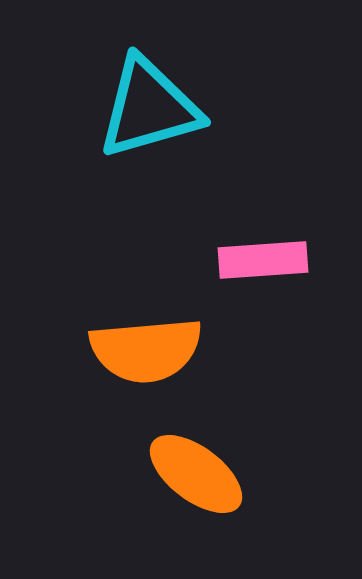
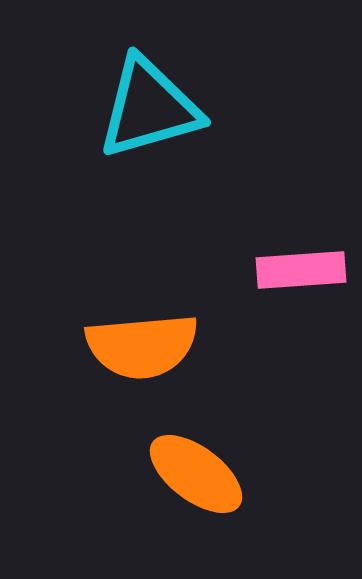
pink rectangle: moved 38 px right, 10 px down
orange semicircle: moved 4 px left, 4 px up
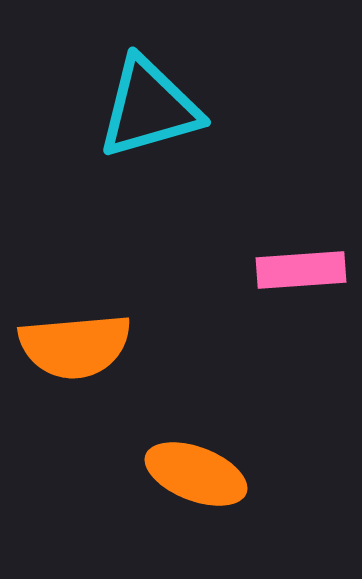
orange semicircle: moved 67 px left
orange ellipse: rotated 16 degrees counterclockwise
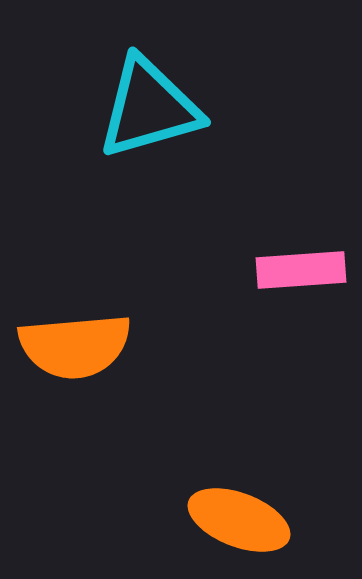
orange ellipse: moved 43 px right, 46 px down
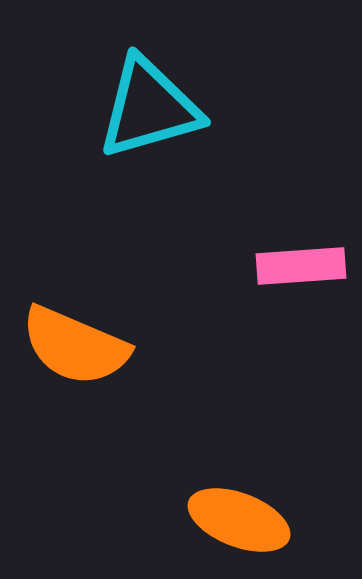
pink rectangle: moved 4 px up
orange semicircle: rotated 28 degrees clockwise
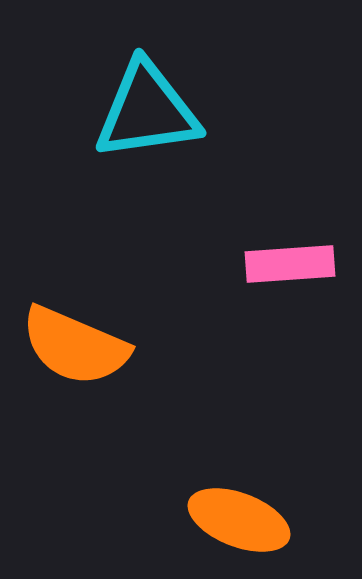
cyan triangle: moved 2 px left, 3 px down; rotated 8 degrees clockwise
pink rectangle: moved 11 px left, 2 px up
